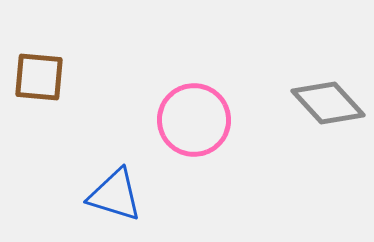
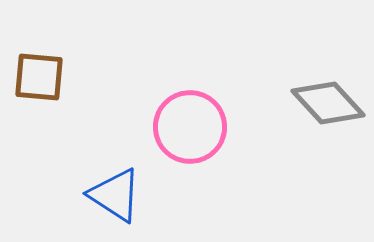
pink circle: moved 4 px left, 7 px down
blue triangle: rotated 16 degrees clockwise
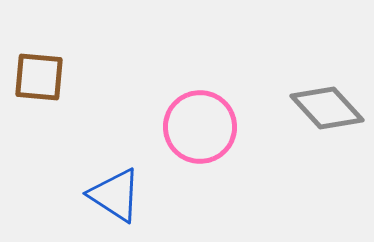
gray diamond: moved 1 px left, 5 px down
pink circle: moved 10 px right
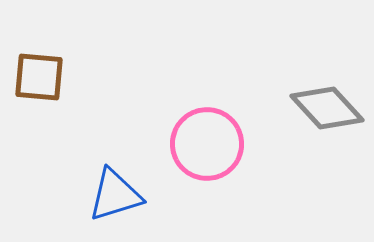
pink circle: moved 7 px right, 17 px down
blue triangle: rotated 50 degrees counterclockwise
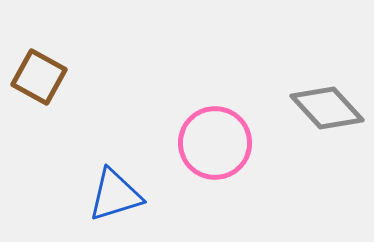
brown square: rotated 24 degrees clockwise
pink circle: moved 8 px right, 1 px up
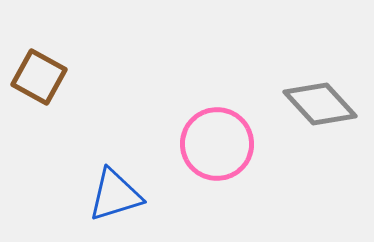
gray diamond: moved 7 px left, 4 px up
pink circle: moved 2 px right, 1 px down
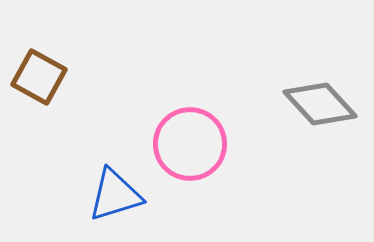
pink circle: moved 27 px left
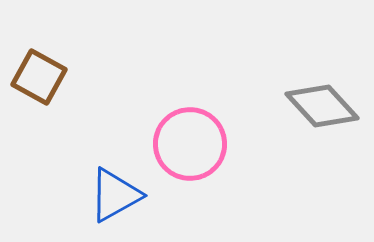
gray diamond: moved 2 px right, 2 px down
blue triangle: rotated 12 degrees counterclockwise
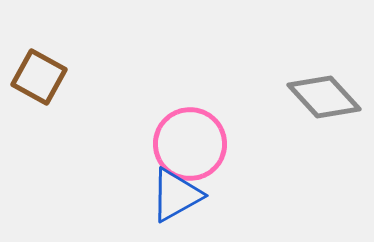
gray diamond: moved 2 px right, 9 px up
blue triangle: moved 61 px right
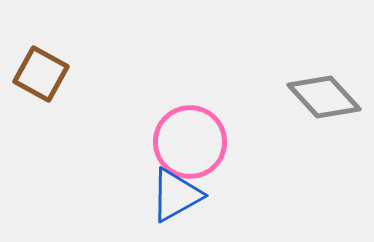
brown square: moved 2 px right, 3 px up
pink circle: moved 2 px up
